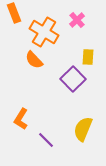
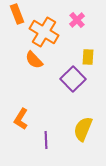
orange rectangle: moved 3 px right, 1 px down
purple line: rotated 42 degrees clockwise
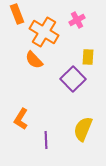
pink cross: rotated 14 degrees clockwise
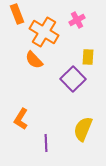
purple line: moved 3 px down
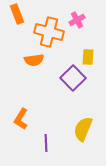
orange cross: moved 5 px right; rotated 16 degrees counterclockwise
orange semicircle: rotated 54 degrees counterclockwise
purple square: moved 1 px up
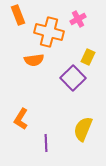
orange rectangle: moved 1 px right, 1 px down
pink cross: moved 1 px right, 1 px up
yellow rectangle: rotated 21 degrees clockwise
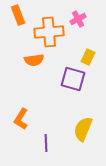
orange cross: rotated 20 degrees counterclockwise
purple square: moved 1 px down; rotated 30 degrees counterclockwise
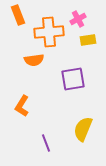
yellow rectangle: moved 17 px up; rotated 56 degrees clockwise
purple square: rotated 25 degrees counterclockwise
orange L-shape: moved 1 px right, 13 px up
purple line: rotated 18 degrees counterclockwise
